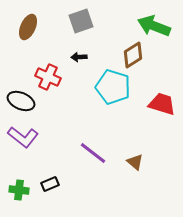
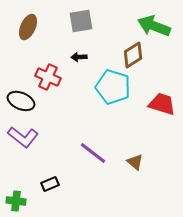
gray square: rotated 10 degrees clockwise
green cross: moved 3 px left, 11 px down
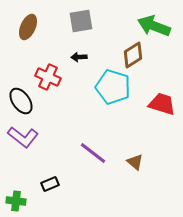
black ellipse: rotated 32 degrees clockwise
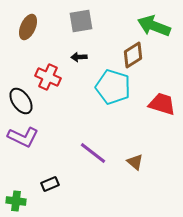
purple L-shape: rotated 12 degrees counterclockwise
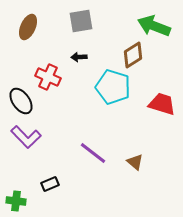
purple L-shape: moved 3 px right; rotated 20 degrees clockwise
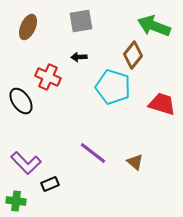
brown diamond: rotated 20 degrees counterclockwise
purple L-shape: moved 26 px down
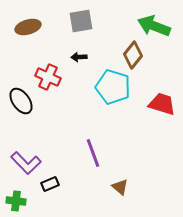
brown ellipse: rotated 50 degrees clockwise
purple line: rotated 32 degrees clockwise
brown triangle: moved 15 px left, 25 px down
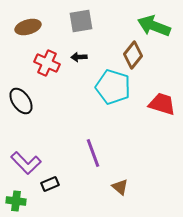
red cross: moved 1 px left, 14 px up
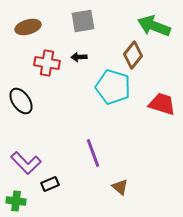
gray square: moved 2 px right
red cross: rotated 15 degrees counterclockwise
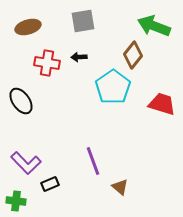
cyan pentagon: rotated 20 degrees clockwise
purple line: moved 8 px down
